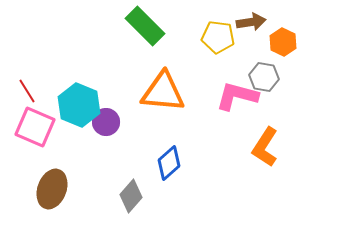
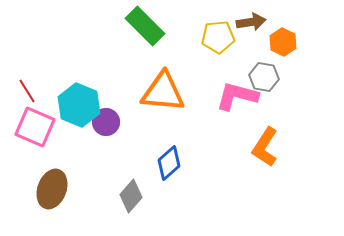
yellow pentagon: rotated 12 degrees counterclockwise
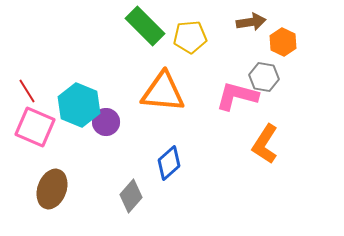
yellow pentagon: moved 28 px left
orange L-shape: moved 3 px up
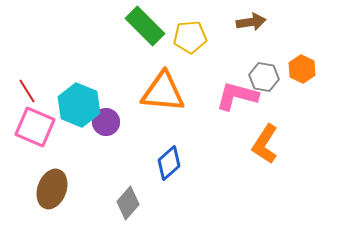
orange hexagon: moved 19 px right, 27 px down
gray diamond: moved 3 px left, 7 px down
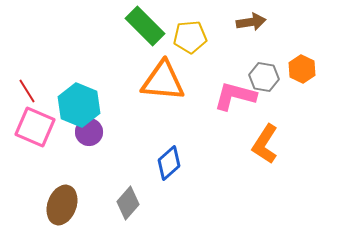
orange triangle: moved 11 px up
pink L-shape: moved 2 px left
purple circle: moved 17 px left, 10 px down
brown ellipse: moved 10 px right, 16 px down
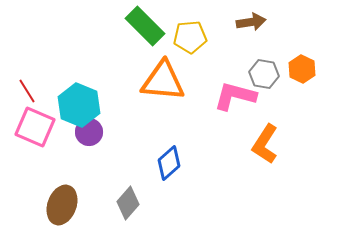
gray hexagon: moved 3 px up
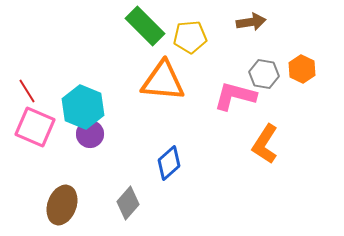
cyan hexagon: moved 4 px right, 2 px down
purple circle: moved 1 px right, 2 px down
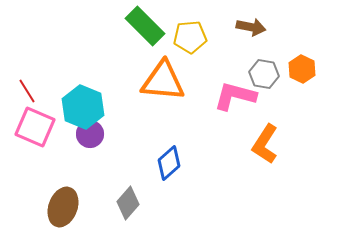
brown arrow: moved 5 px down; rotated 20 degrees clockwise
brown ellipse: moved 1 px right, 2 px down
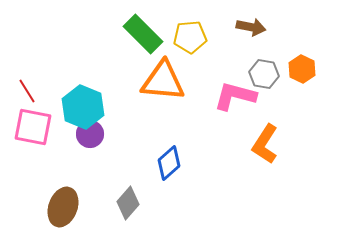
green rectangle: moved 2 px left, 8 px down
pink square: moved 2 px left; rotated 12 degrees counterclockwise
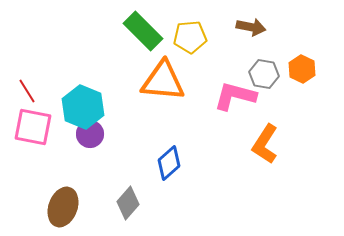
green rectangle: moved 3 px up
